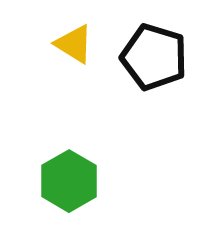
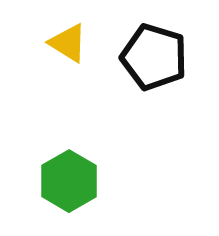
yellow triangle: moved 6 px left, 1 px up
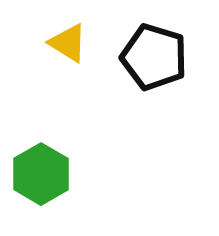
green hexagon: moved 28 px left, 7 px up
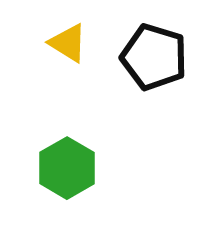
green hexagon: moved 26 px right, 6 px up
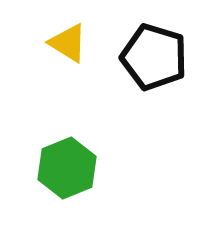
green hexagon: rotated 8 degrees clockwise
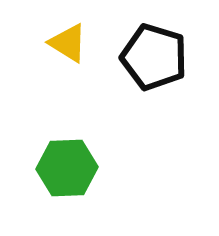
green hexagon: rotated 20 degrees clockwise
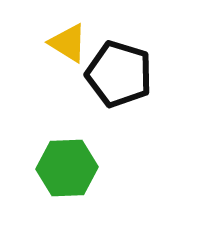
black pentagon: moved 35 px left, 17 px down
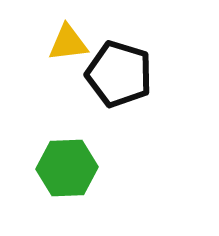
yellow triangle: rotated 39 degrees counterclockwise
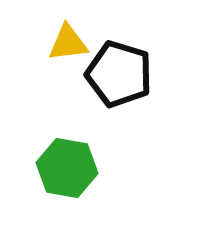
green hexagon: rotated 12 degrees clockwise
